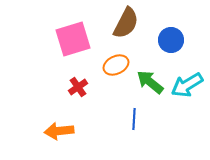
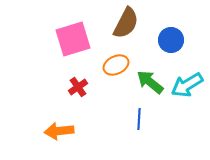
blue line: moved 5 px right
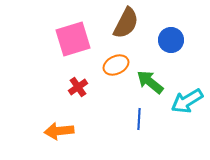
cyan arrow: moved 16 px down
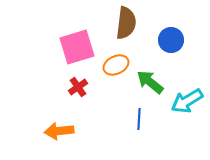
brown semicircle: rotated 20 degrees counterclockwise
pink square: moved 4 px right, 8 px down
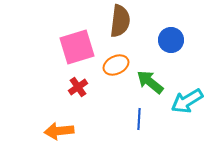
brown semicircle: moved 6 px left, 2 px up
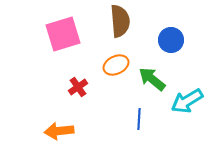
brown semicircle: rotated 12 degrees counterclockwise
pink square: moved 14 px left, 13 px up
green arrow: moved 2 px right, 3 px up
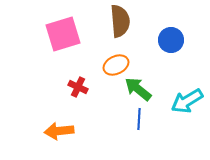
green arrow: moved 14 px left, 10 px down
red cross: rotated 30 degrees counterclockwise
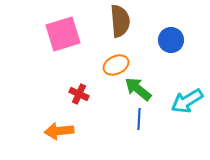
red cross: moved 1 px right, 7 px down
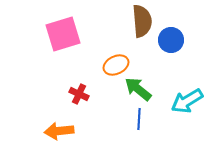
brown semicircle: moved 22 px right
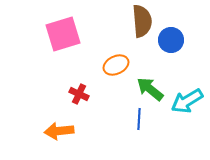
green arrow: moved 12 px right
